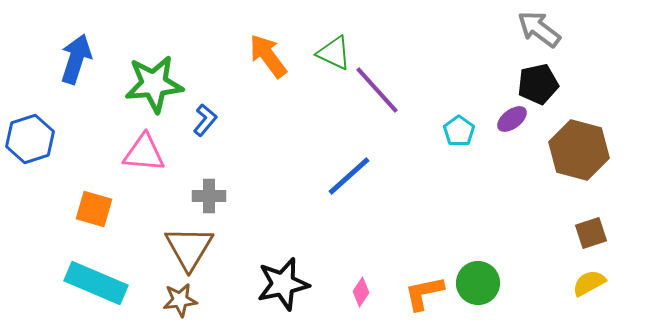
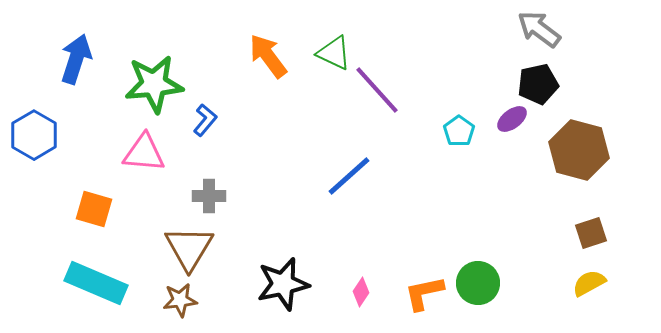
blue hexagon: moved 4 px right, 4 px up; rotated 12 degrees counterclockwise
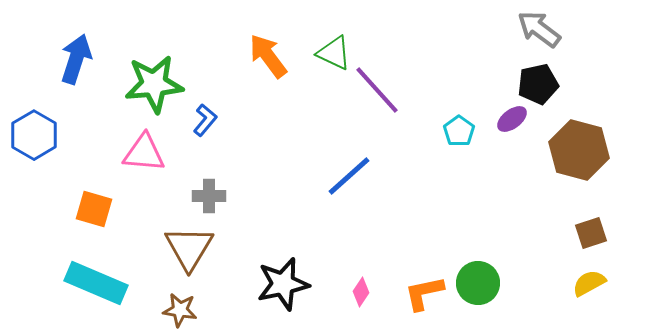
brown star: moved 10 px down; rotated 16 degrees clockwise
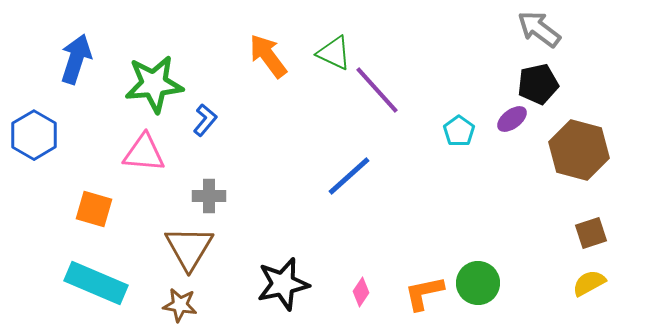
brown star: moved 5 px up
